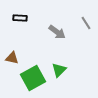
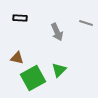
gray line: rotated 40 degrees counterclockwise
gray arrow: rotated 30 degrees clockwise
brown triangle: moved 5 px right
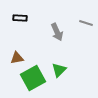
brown triangle: rotated 24 degrees counterclockwise
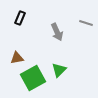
black rectangle: rotated 72 degrees counterclockwise
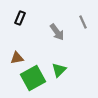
gray line: moved 3 px left, 1 px up; rotated 48 degrees clockwise
gray arrow: rotated 12 degrees counterclockwise
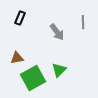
gray line: rotated 24 degrees clockwise
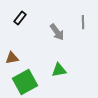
black rectangle: rotated 16 degrees clockwise
brown triangle: moved 5 px left
green triangle: rotated 35 degrees clockwise
green square: moved 8 px left, 4 px down
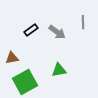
black rectangle: moved 11 px right, 12 px down; rotated 16 degrees clockwise
gray arrow: rotated 18 degrees counterclockwise
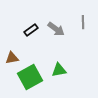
gray arrow: moved 1 px left, 3 px up
green square: moved 5 px right, 5 px up
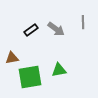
green square: rotated 20 degrees clockwise
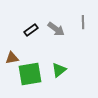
green triangle: rotated 28 degrees counterclockwise
green square: moved 3 px up
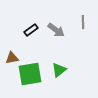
gray arrow: moved 1 px down
